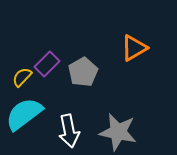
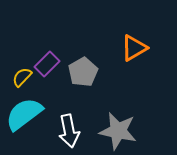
gray star: moved 1 px up
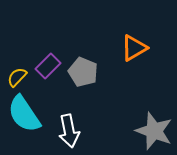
purple rectangle: moved 1 px right, 2 px down
gray pentagon: rotated 20 degrees counterclockwise
yellow semicircle: moved 5 px left
cyan semicircle: rotated 87 degrees counterclockwise
gray star: moved 36 px right; rotated 9 degrees clockwise
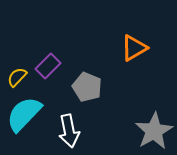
gray pentagon: moved 4 px right, 15 px down
cyan semicircle: rotated 78 degrees clockwise
gray star: rotated 21 degrees clockwise
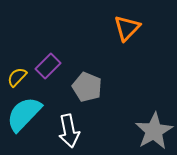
orange triangle: moved 7 px left, 20 px up; rotated 16 degrees counterclockwise
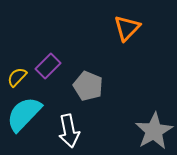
gray pentagon: moved 1 px right, 1 px up
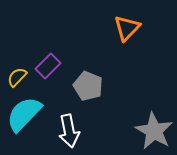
gray star: rotated 12 degrees counterclockwise
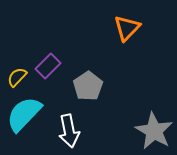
gray pentagon: rotated 16 degrees clockwise
